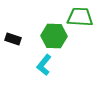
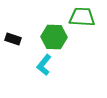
green trapezoid: moved 2 px right
green hexagon: moved 1 px down
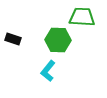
green hexagon: moved 4 px right, 3 px down
cyan L-shape: moved 4 px right, 6 px down
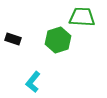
green hexagon: rotated 20 degrees counterclockwise
cyan L-shape: moved 15 px left, 11 px down
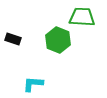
green hexagon: rotated 20 degrees counterclockwise
cyan L-shape: moved 2 px down; rotated 55 degrees clockwise
